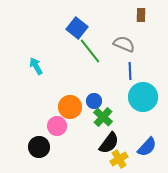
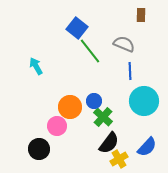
cyan circle: moved 1 px right, 4 px down
black circle: moved 2 px down
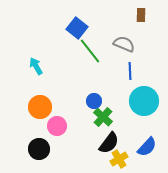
orange circle: moved 30 px left
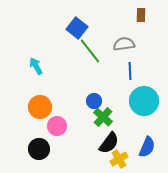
gray semicircle: rotated 30 degrees counterclockwise
blue semicircle: rotated 20 degrees counterclockwise
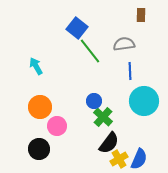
blue semicircle: moved 8 px left, 12 px down
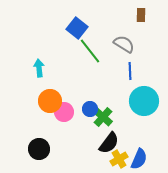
gray semicircle: rotated 40 degrees clockwise
cyan arrow: moved 3 px right, 2 px down; rotated 24 degrees clockwise
blue circle: moved 4 px left, 8 px down
orange circle: moved 10 px right, 6 px up
pink circle: moved 7 px right, 14 px up
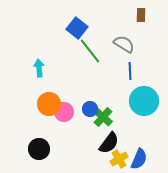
orange circle: moved 1 px left, 3 px down
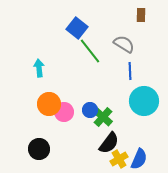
blue circle: moved 1 px down
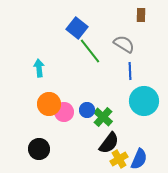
blue circle: moved 3 px left
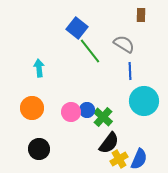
orange circle: moved 17 px left, 4 px down
pink circle: moved 7 px right
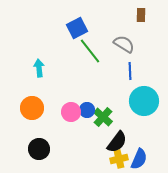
blue square: rotated 25 degrees clockwise
black semicircle: moved 8 px right, 1 px up
yellow cross: rotated 18 degrees clockwise
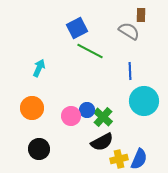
gray semicircle: moved 5 px right, 13 px up
green line: rotated 24 degrees counterclockwise
cyan arrow: rotated 30 degrees clockwise
pink circle: moved 4 px down
black semicircle: moved 15 px left; rotated 25 degrees clockwise
